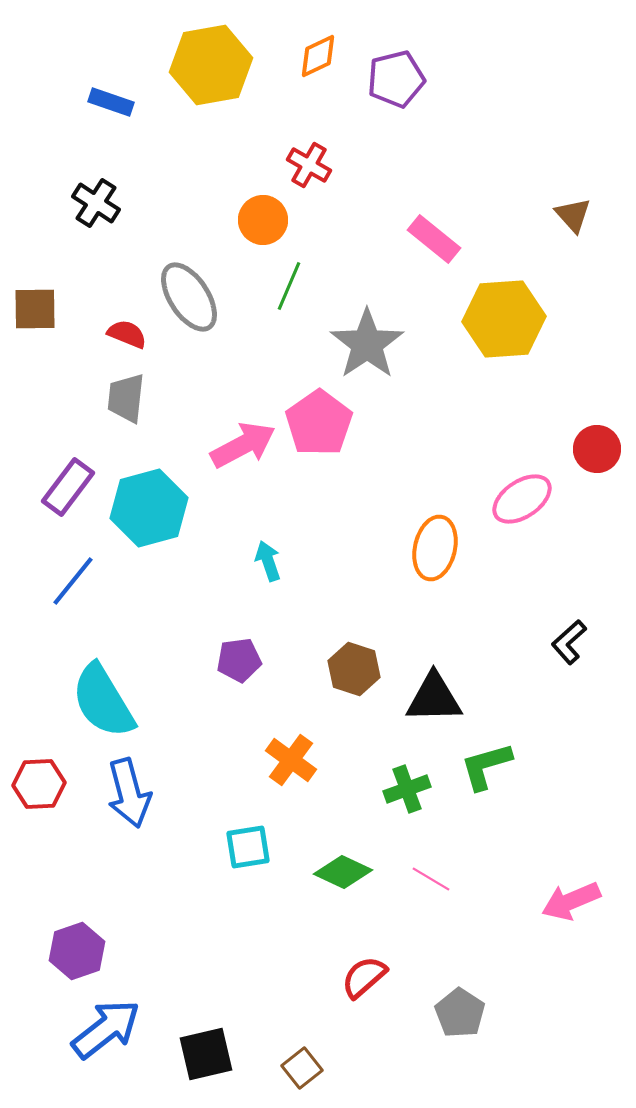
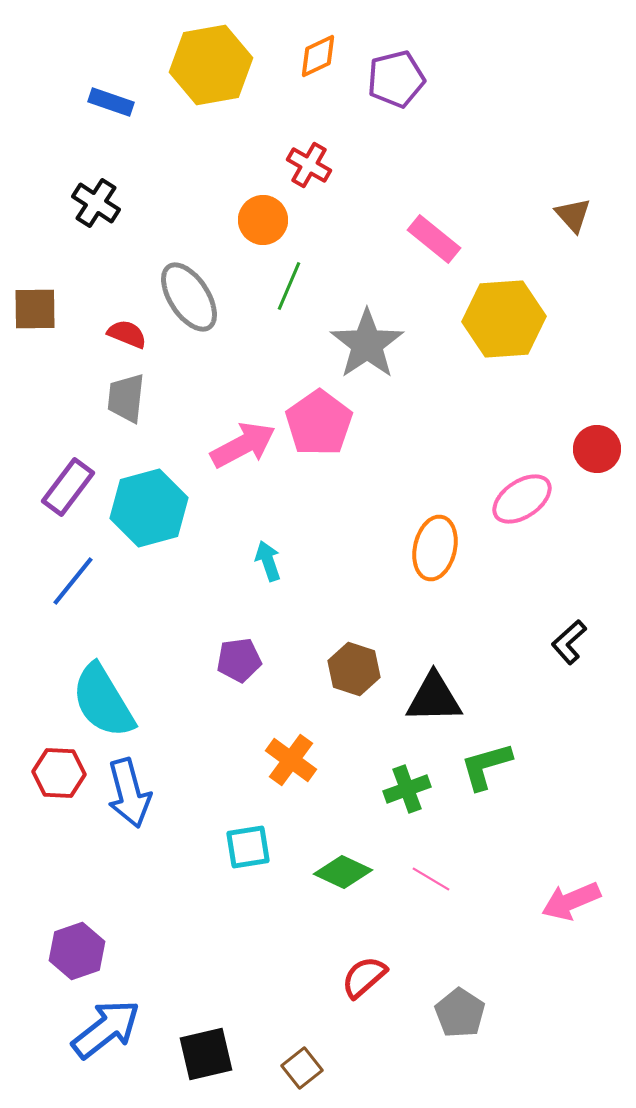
red hexagon at (39, 784): moved 20 px right, 11 px up; rotated 6 degrees clockwise
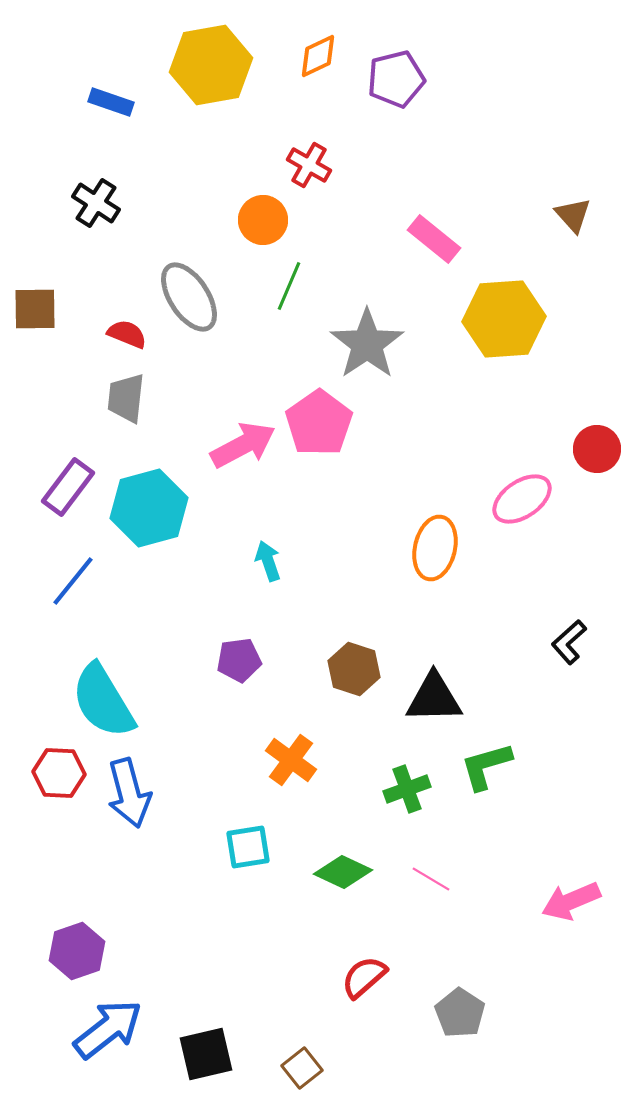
blue arrow at (106, 1029): moved 2 px right
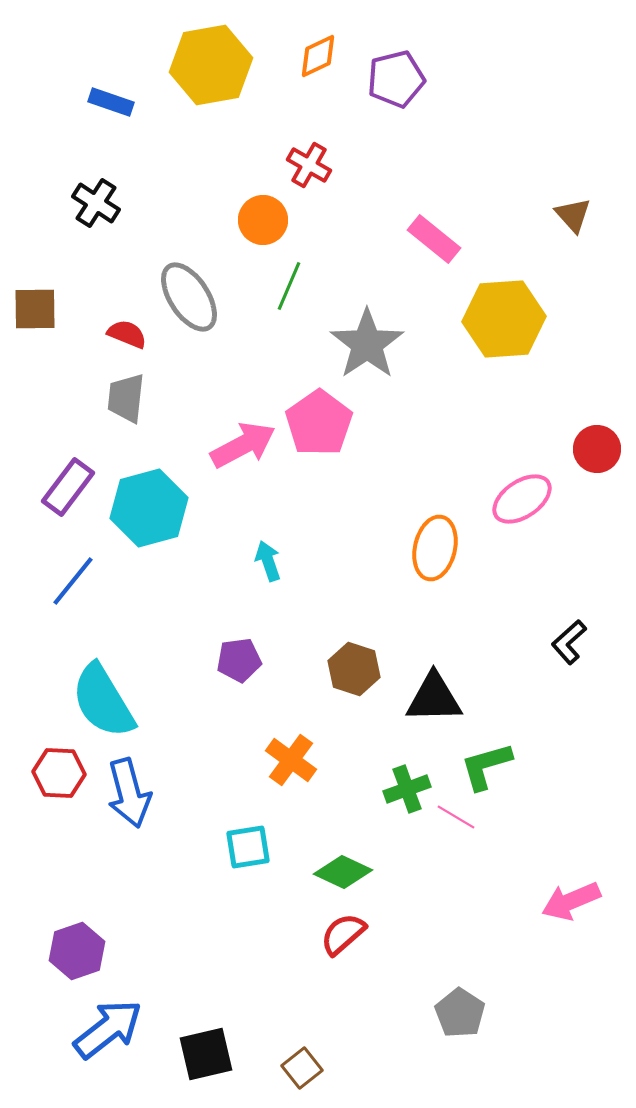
pink line at (431, 879): moved 25 px right, 62 px up
red semicircle at (364, 977): moved 21 px left, 43 px up
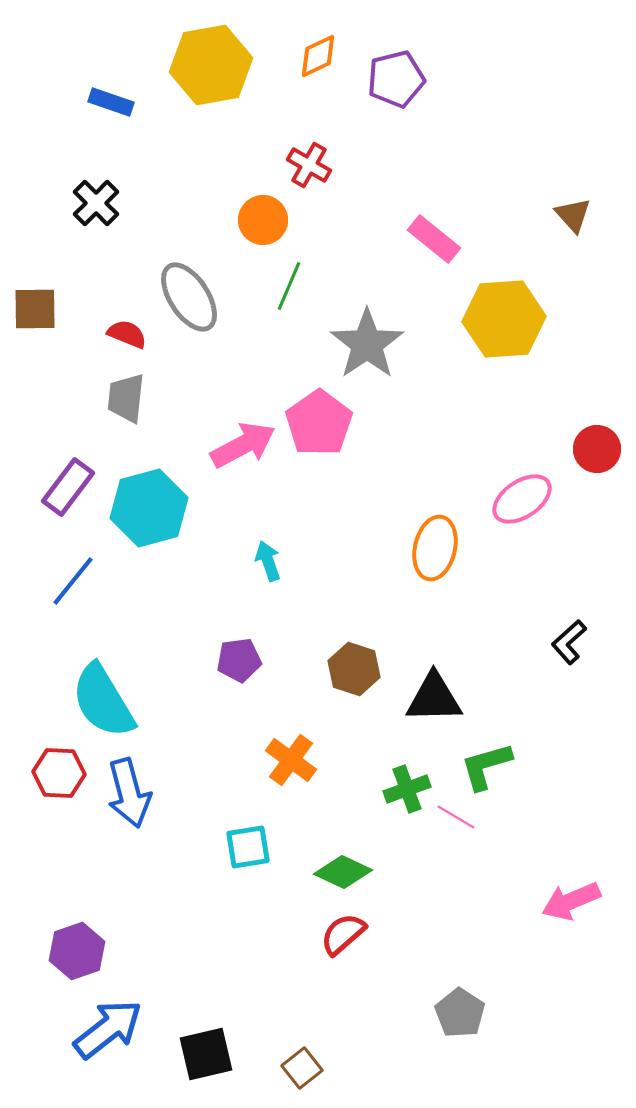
black cross at (96, 203): rotated 12 degrees clockwise
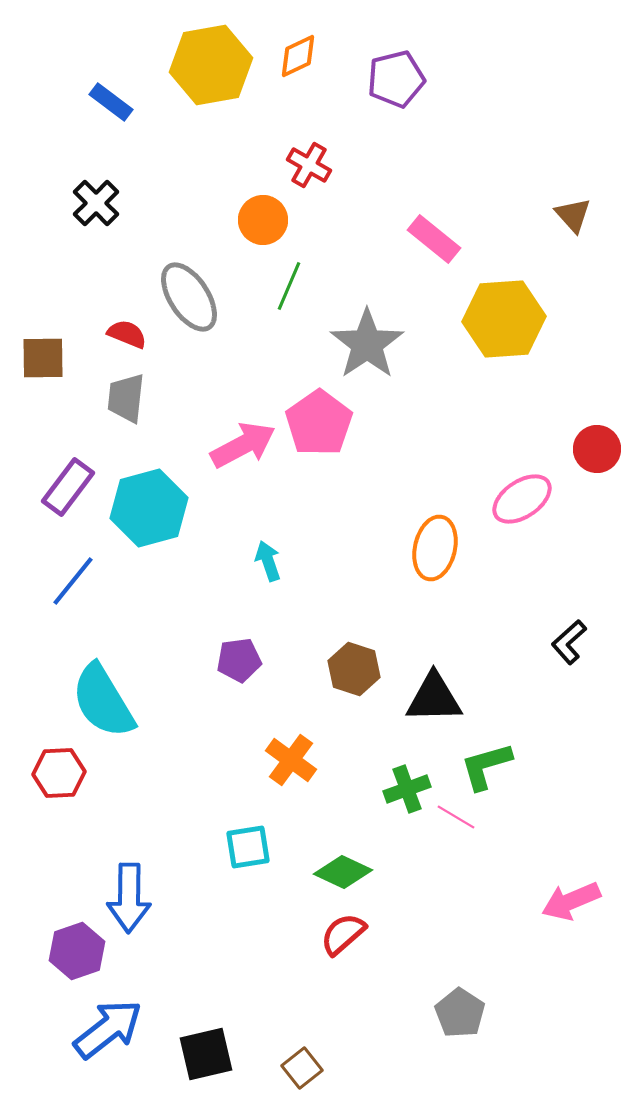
orange diamond at (318, 56): moved 20 px left
blue rectangle at (111, 102): rotated 18 degrees clockwise
brown square at (35, 309): moved 8 px right, 49 px down
red hexagon at (59, 773): rotated 6 degrees counterclockwise
blue arrow at (129, 793): moved 105 px down; rotated 16 degrees clockwise
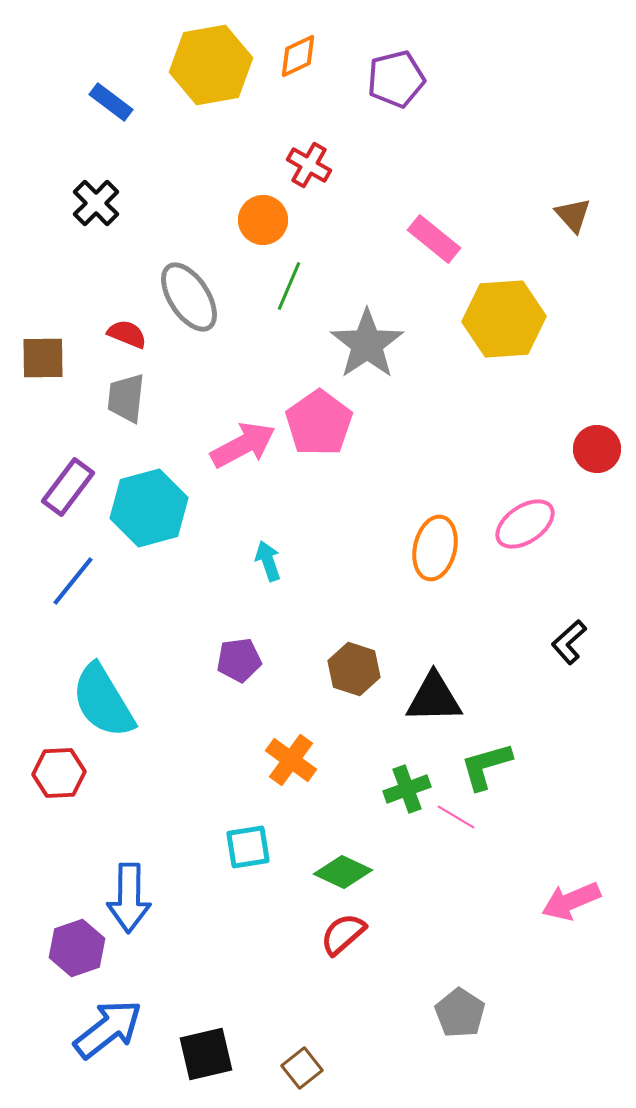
pink ellipse at (522, 499): moved 3 px right, 25 px down
purple hexagon at (77, 951): moved 3 px up
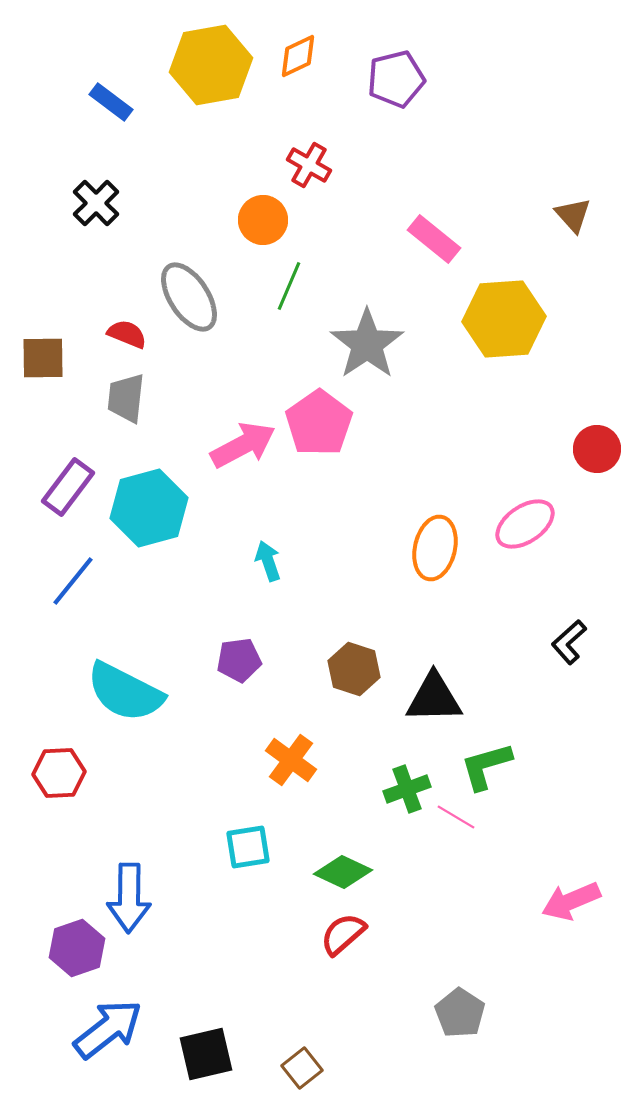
cyan semicircle at (103, 701): moved 22 px right, 9 px up; rotated 32 degrees counterclockwise
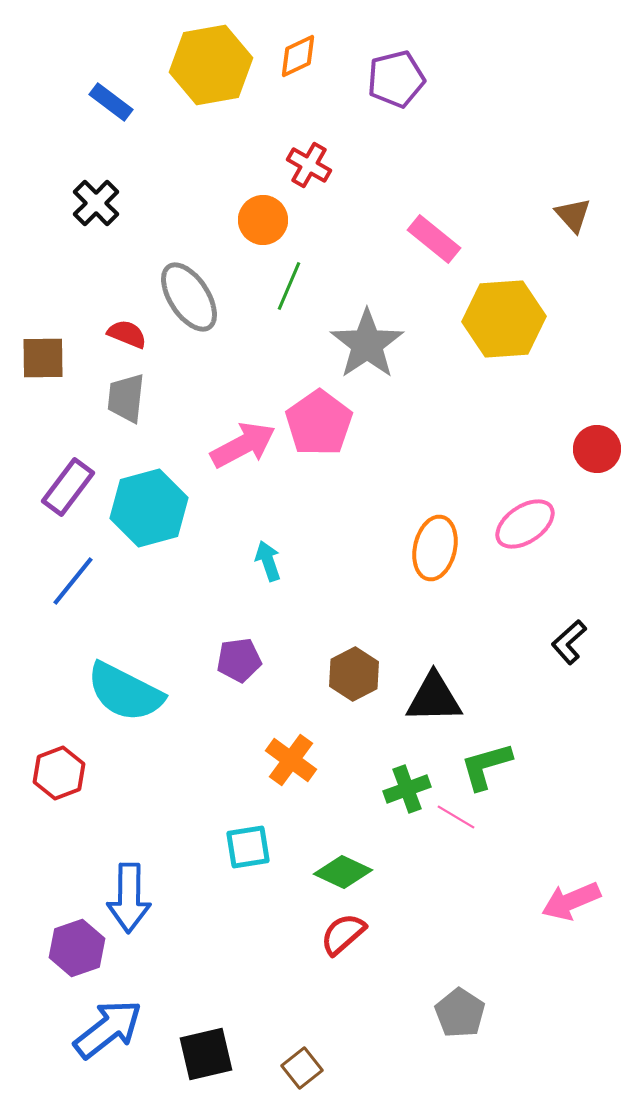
brown hexagon at (354, 669): moved 5 px down; rotated 15 degrees clockwise
red hexagon at (59, 773): rotated 18 degrees counterclockwise
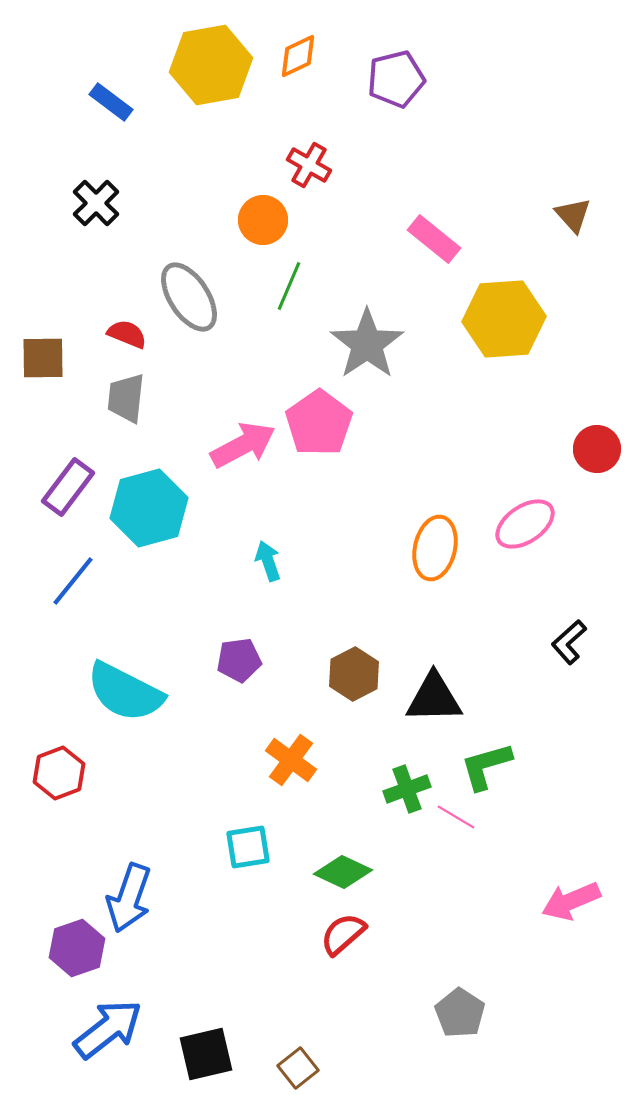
blue arrow at (129, 898): rotated 18 degrees clockwise
brown square at (302, 1068): moved 4 px left
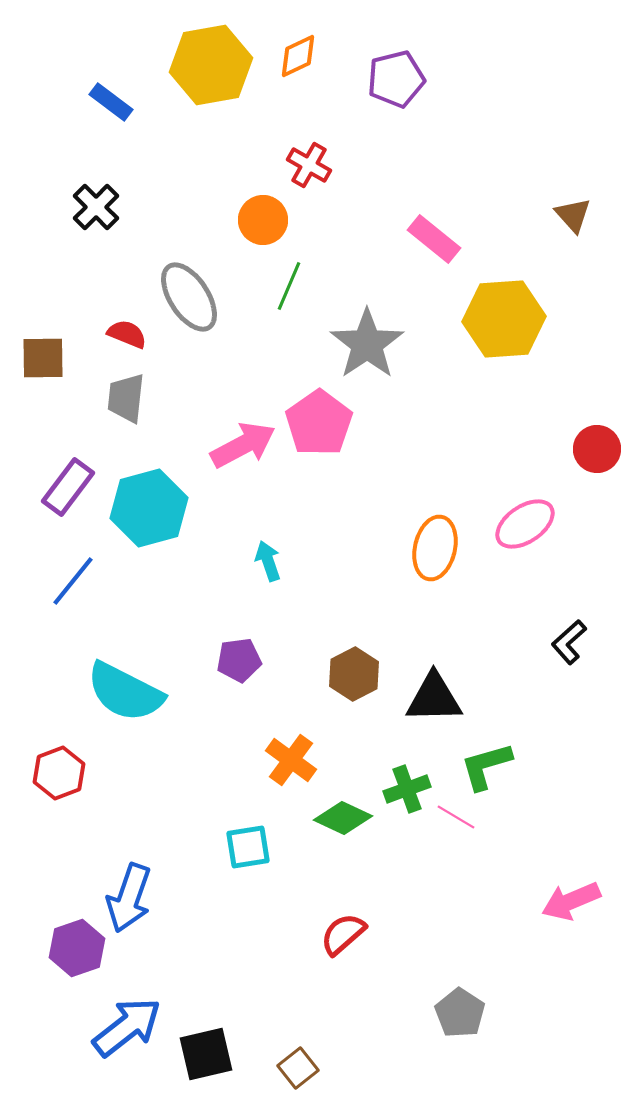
black cross at (96, 203): moved 4 px down
green diamond at (343, 872): moved 54 px up
blue arrow at (108, 1029): moved 19 px right, 2 px up
